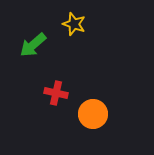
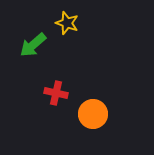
yellow star: moved 7 px left, 1 px up
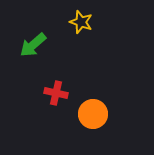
yellow star: moved 14 px right, 1 px up
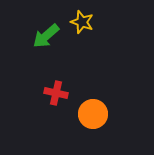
yellow star: moved 1 px right
green arrow: moved 13 px right, 9 px up
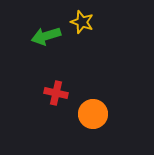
green arrow: rotated 24 degrees clockwise
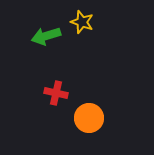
orange circle: moved 4 px left, 4 px down
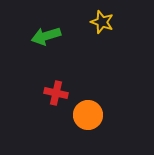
yellow star: moved 20 px right
orange circle: moved 1 px left, 3 px up
